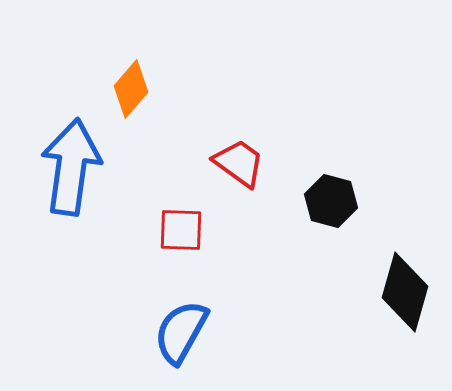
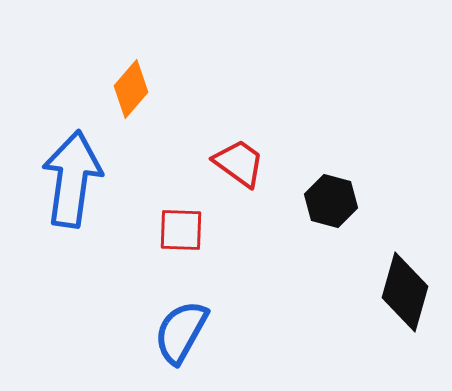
blue arrow: moved 1 px right, 12 px down
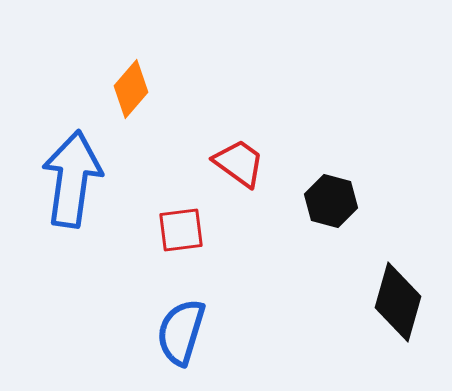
red square: rotated 9 degrees counterclockwise
black diamond: moved 7 px left, 10 px down
blue semicircle: rotated 12 degrees counterclockwise
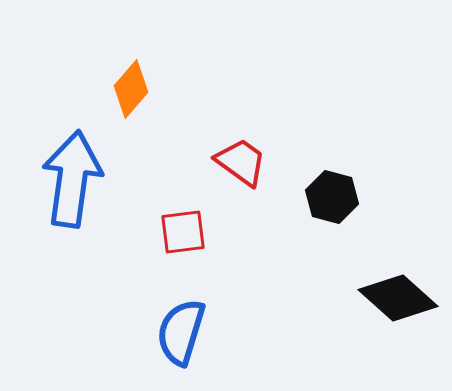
red trapezoid: moved 2 px right, 1 px up
black hexagon: moved 1 px right, 4 px up
red square: moved 2 px right, 2 px down
black diamond: moved 4 px up; rotated 64 degrees counterclockwise
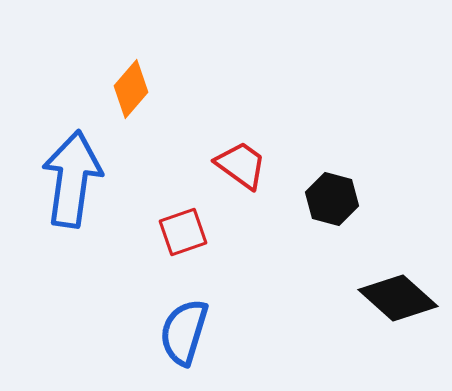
red trapezoid: moved 3 px down
black hexagon: moved 2 px down
red square: rotated 12 degrees counterclockwise
blue semicircle: moved 3 px right
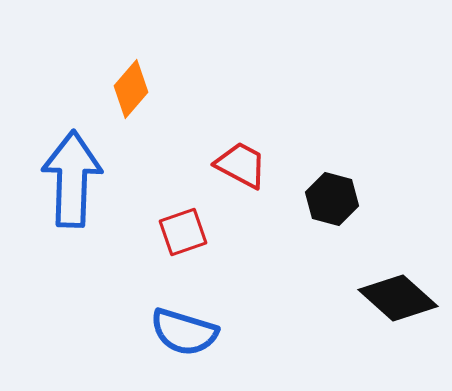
red trapezoid: rotated 8 degrees counterclockwise
blue arrow: rotated 6 degrees counterclockwise
blue semicircle: rotated 90 degrees counterclockwise
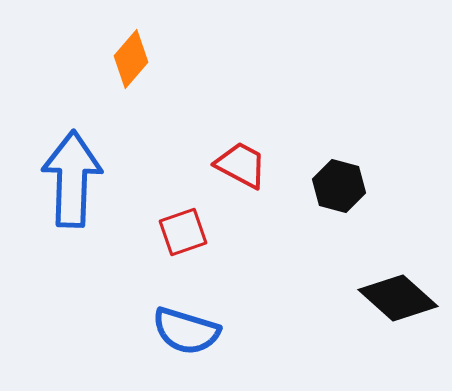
orange diamond: moved 30 px up
black hexagon: moved 7 px right, 13 px up
blue semicircle: moved 2 px right, 1 px up
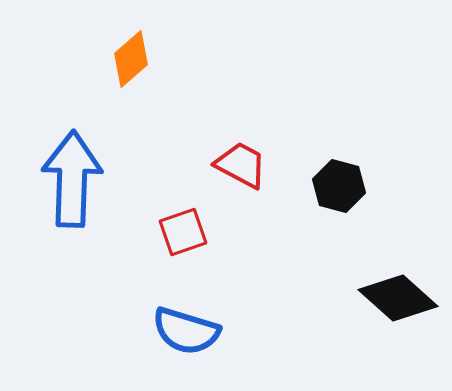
orange diamond: rotated 8 degrees clockwise
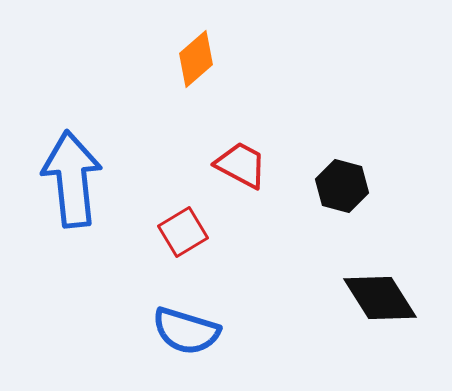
orange diamond: moved 65 px right
blue arrow: rotated 8 degrees counterclockwise
black hexagon: moved 3 px right
red square: rotated 12 degrees counterclockwise
black diamond: moved 18 px left; rotated 16 degrees clockwise
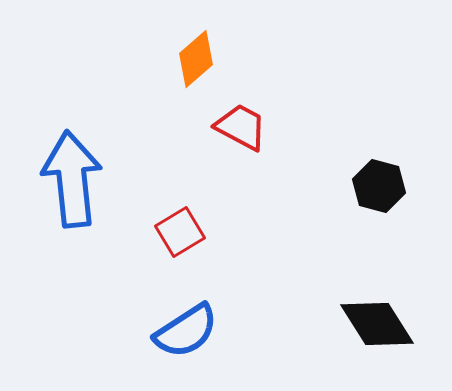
red trapezoid: moved 38 px up
black hexagon: moved 37 px right
red square: moved 3 px left
black diamond: moved 3 px left, 26 px down
blue semicircle: rotated 50 degrees counterclockwise
